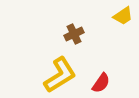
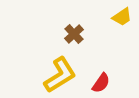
yellow trapezoid: moved 1 px left, 1 px down
brown cross: rotated 18 degrees counterclockwise
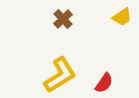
brown cross: moved 11 px left, 15 px up
red semicircle: moved 3 px right
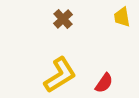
yellow trapezoid: rotated 115 degrees clockwise
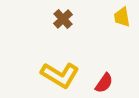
yellow L-shape: rotated 63 degrees clockwise
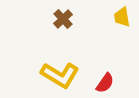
red semicircle: moved 1 px right
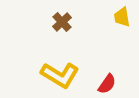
brown cross: moved 1 px left, 3 px down
red semicircle: moved 2 px right, 1 px down
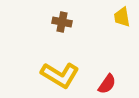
brown cross: rotated 36 degrees counterclockwise
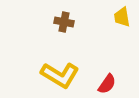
brown cross: moved 2 px right
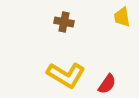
yellow L-shape: moved 6 px right
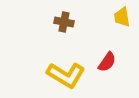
red semicircle: moved 22 px up
